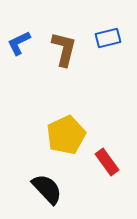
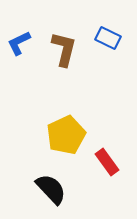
blue rectangle: rotated 40 degrees clockwise
black semicircle: moved 4 px right
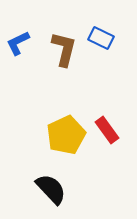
blue rectangle: moved 7 px left
blue L-shape: moved 1 px left
red rectangle: moved 32 px up
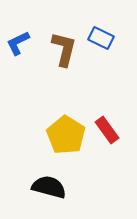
yellow pentagon: rotated 15 degrees counterclockwise
black semicircle: moved 2 px left, 2 px up; rotated 32 degrees counterclockwise
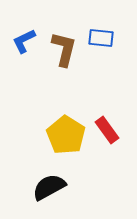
blue rectangle: rotated 20 degrees counterclockwise
blue L-shape: moved 6 px right, 2 px up
black semicircle: rotated 44 degrees counterclockwise
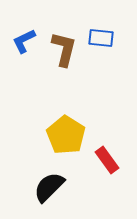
red rectangle: moved 30 px down
black semicircle: rotated 16 degrees counterclockwise
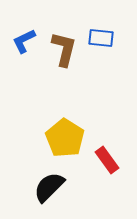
yellow pentagon: moved 1 px left, 3 px down
